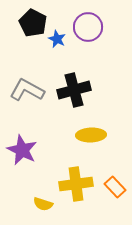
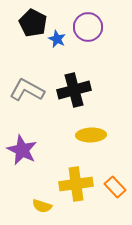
yellow semicircle: moved 1 px left, 2 px down
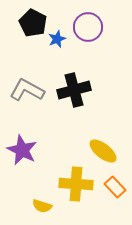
blue star: rotated 24 degrees clockwise
yellow ellipse: moved 12 px right, 16 px down; rotated 40 degrees clockwise
yellow cross: rotated 12 degrees clockwise
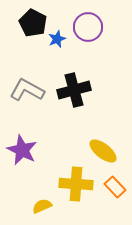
yellow semicircle: rotated 138 degrees clockwise
